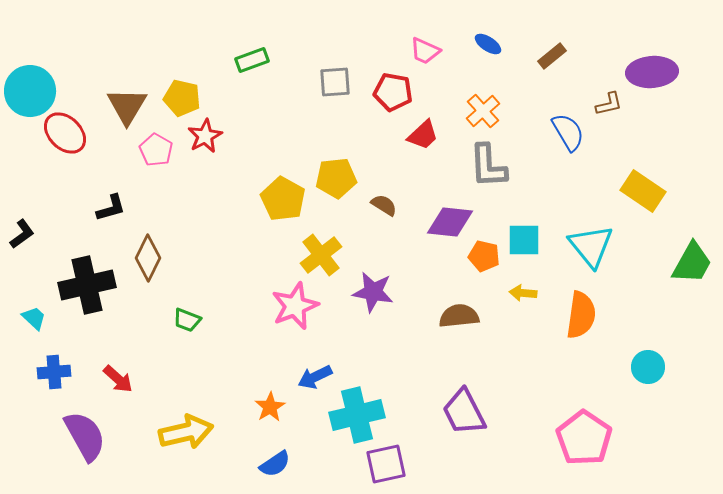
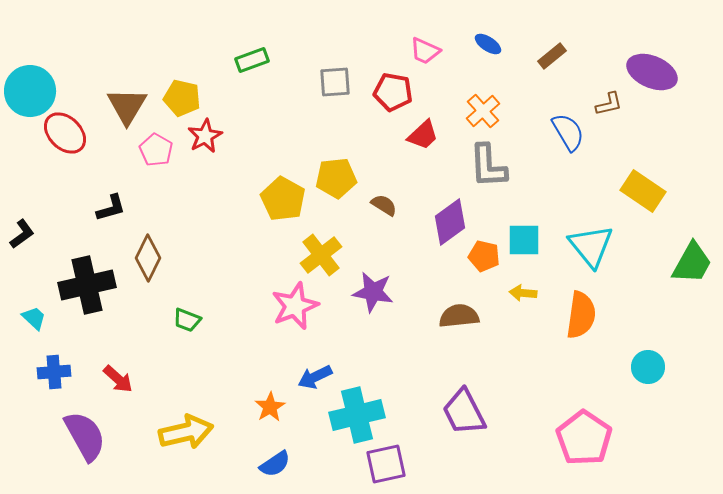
purple ellipse at (652, 72): rotated 27 degrees clockwise
purple diamond at (450, 222): rotated 42 degrees counterclockwise
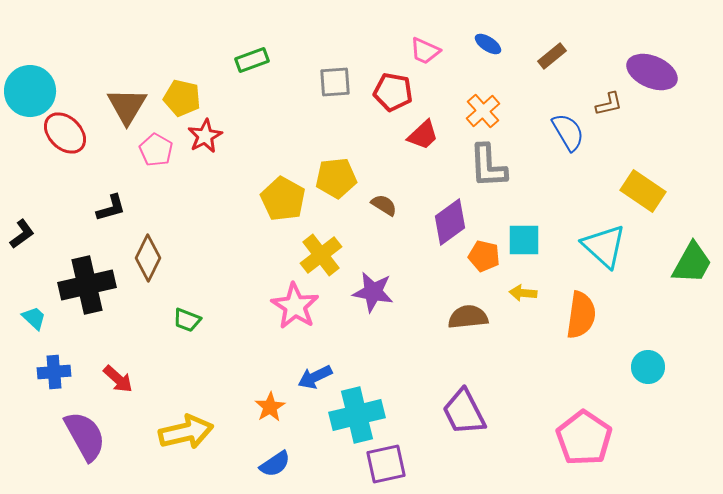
cyan triangle at (591, 246): moved 13 px right; rotated 9 degrees counterclockwise
pink star at (295, 306): rotated 18 degrees counterclockwise
brown semicircle at (459, 316): moved 9 px right, 1 px down
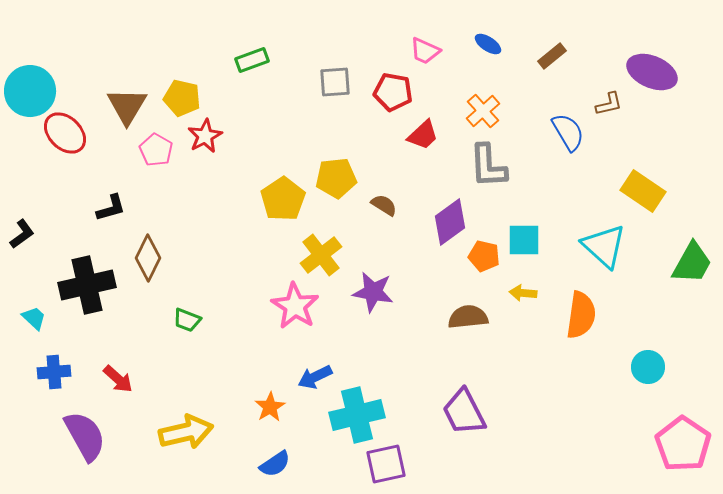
yellow pentagon at (283, 199): rotated 9 degrees clockwise
pink pentagon at (584, 438): moved 99 px right, 6 px down
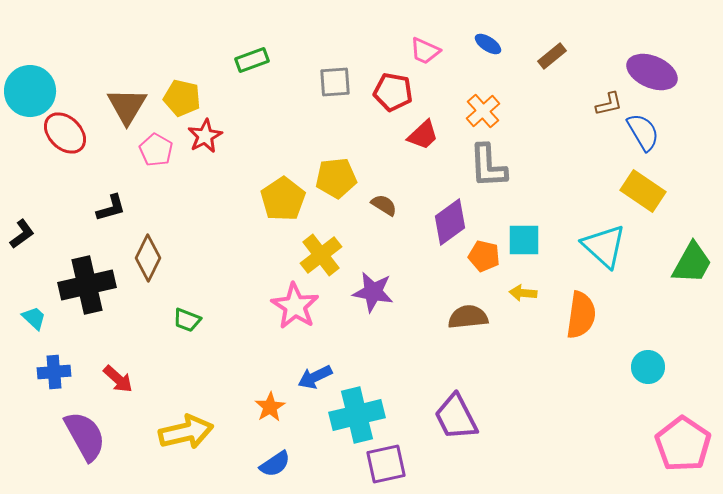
blue semicircle at (568, 132): moved 75 px right
purple trapezoid at (464, 412): moved 8 px left, 5 px down
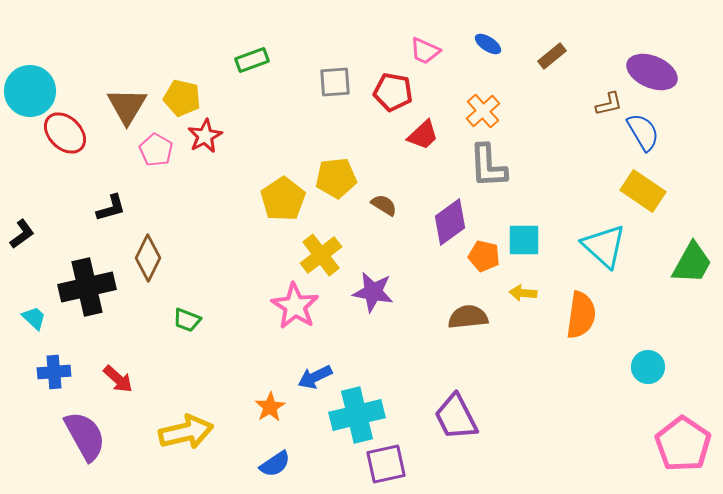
black cross at (87, 285): moved 2 px down
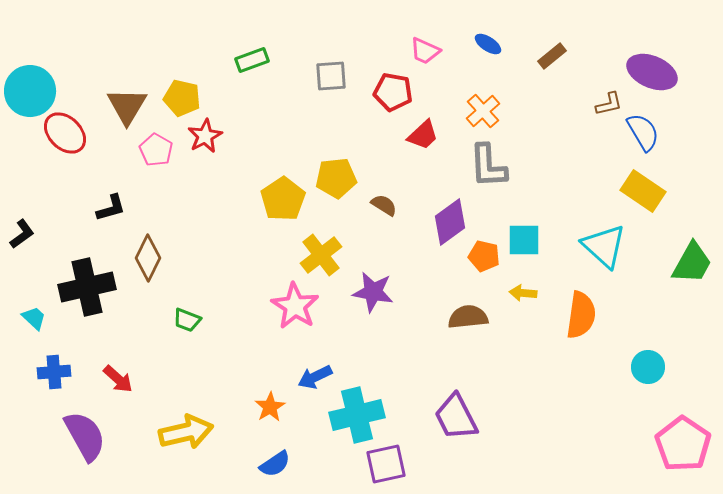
gray square at (335, 82): moved 4 px left, 6 px up
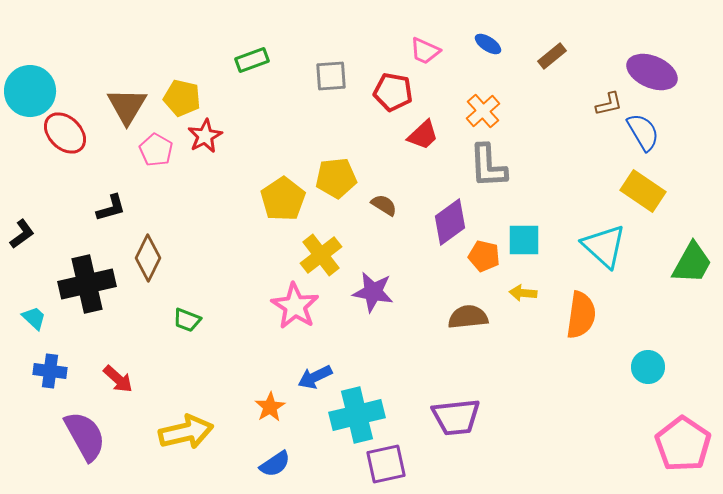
black cross at (87, 287): moved 3 px up
blue cross at (54, 372): moved 4 px left, 1 px up; rotated 12 degrees clockwise
purple trapezoid at (456, 417): rotated 69 degrees counterclockwise
